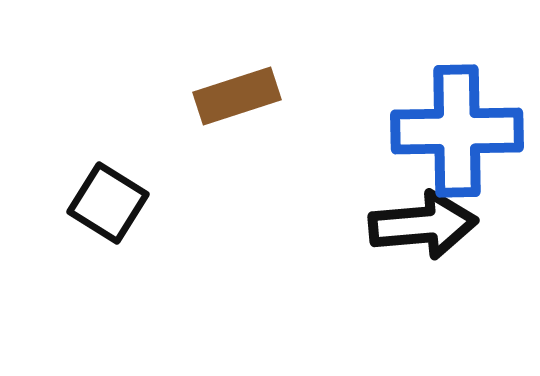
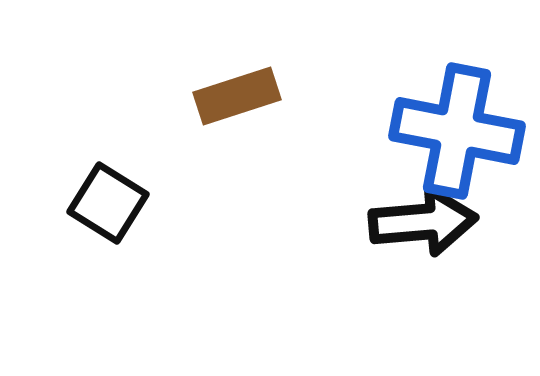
blue cross: rotated 12 degrees clockwise
black arrow: moved 3 px up
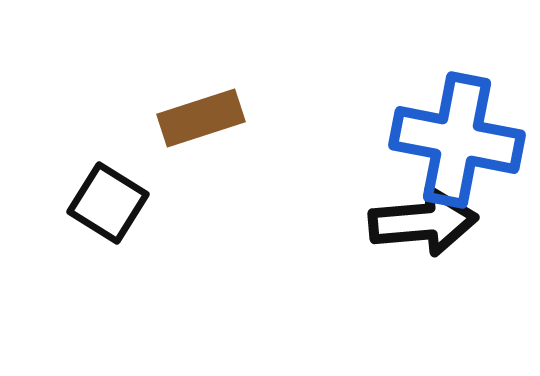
brown rectangle: moved 36 px left, 22 px down
blue cross: moved 9 px down
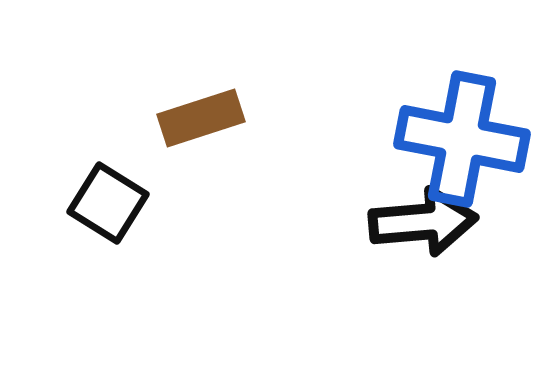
blue cross: moved 5 px right, 1 px up
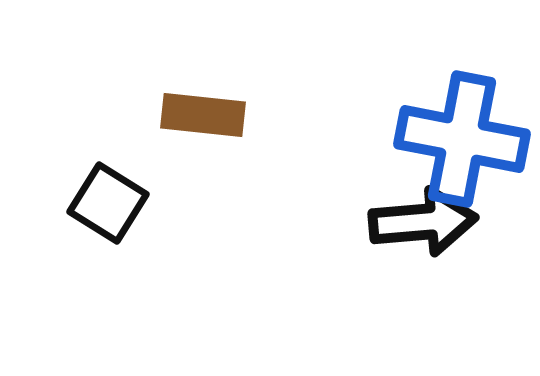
brown rectangle: moved 2 px right, 3 px up; rotated 24 degrees clockwise
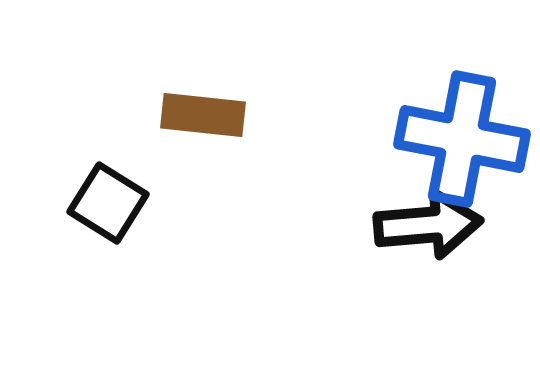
black arrow: moved 5 px right, 3 px down
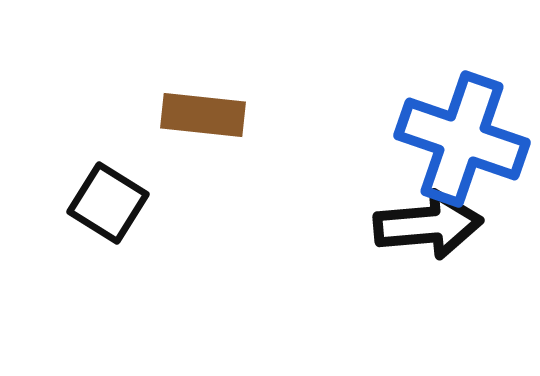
blue cross: rotated 8 degrees clockwise
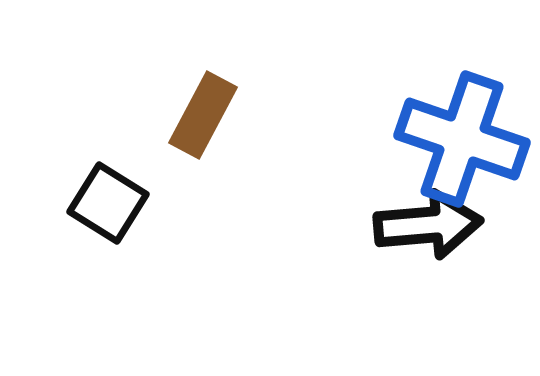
brown rectangle: rotated 68 degrees counterclockwise
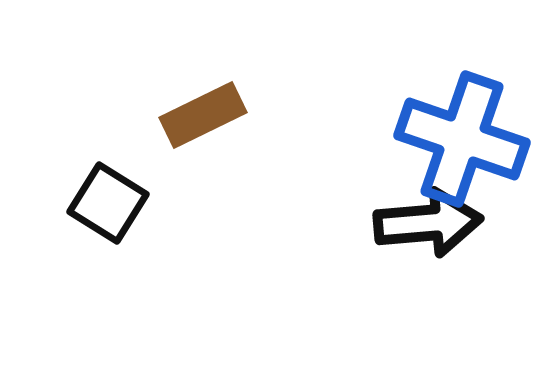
brown rectangle: rotated 36 degrees clockwise
black arrow: moved 2 px up
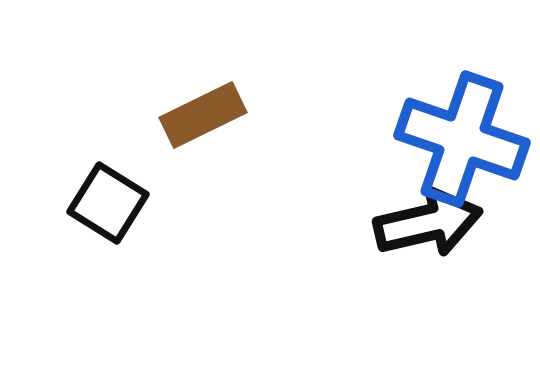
black arrow: rotated 8 degrees counterclockwise
